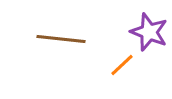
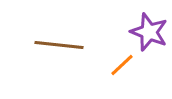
brown line: moved 2 px left, 6 px down
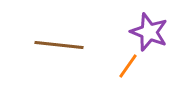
orange line: moved 6 px right, 1 px down; rotated 12 degrees counterclockwise
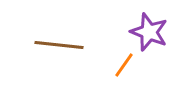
orange line: moved 4 px left, 1 px up
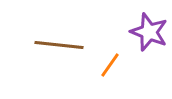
orange line: moved 14 px left
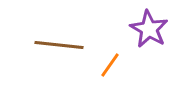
purple star: moved 3 px up; rotated 9 degrees clockwise
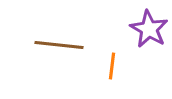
orange line: moved 2 px right, 1 px down; rotated 28 degrees counterclockwise
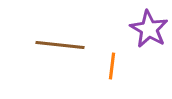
brown line: moved 1 px right
